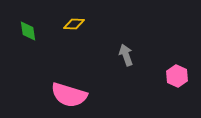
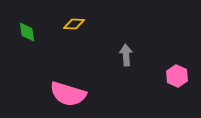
green diamond: moved 1 px left, 1 px down
gray arrow: rotated 15 degrees clockwise
pink semicircle: moved 1 px left, 1 px up
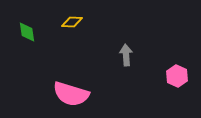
yellow diamond: moved 2 px left, 2 px up
pink semicircle: moved 3 px right
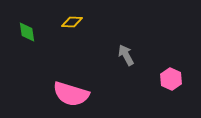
gray arrow: rotated 25 degrees counterclockwise
pink hexagon: moved 6 px left, 3 px down
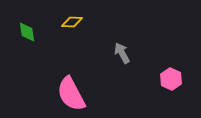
gray arrow: moved 4 px left, 2 px up
pink semicircle: rotated 45 degrees clockwise
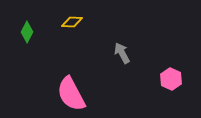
green diamond: rotated 35 degrees clockwise
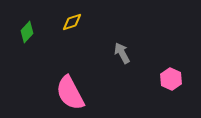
yellow diamond: rotated 20 degrees counterclockwise
green diamond: rotated 15 degrees clockwise
pink semicircle: moved 1 px left, 1 px up
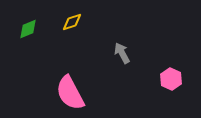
green diamond: moved 1 px right, 3 px up; rotated 25 degrees clockwise
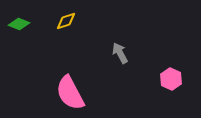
yellow diamond: moved 6 px left, 1 px up
green diamond: moved 9 px left, 5 px up; rotated 45 degrees clockwise
gray arrow: moved 2 px left
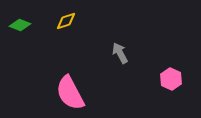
green diamond: moved 1 px right, 1 px down
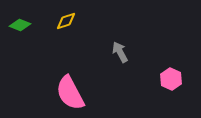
gray arrow: moved 1 px up
